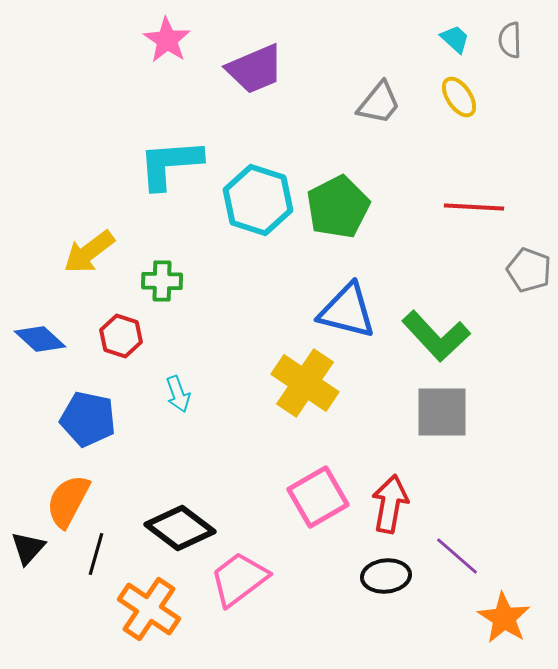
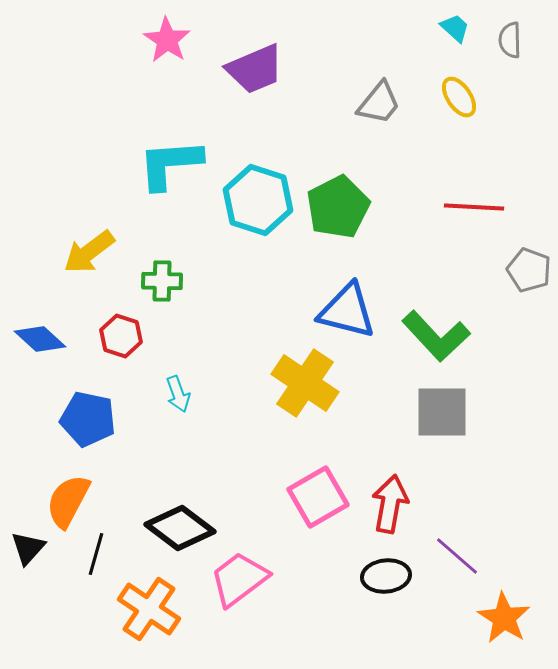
cyan trapezoid: moved 11 px up
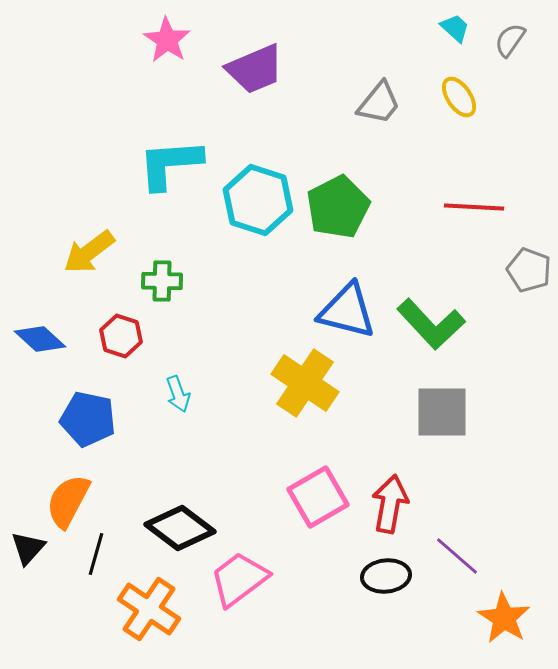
gray semicircle: rotated 36 degrees clockwise
green L-shape: moved 5 px left, 12 px up
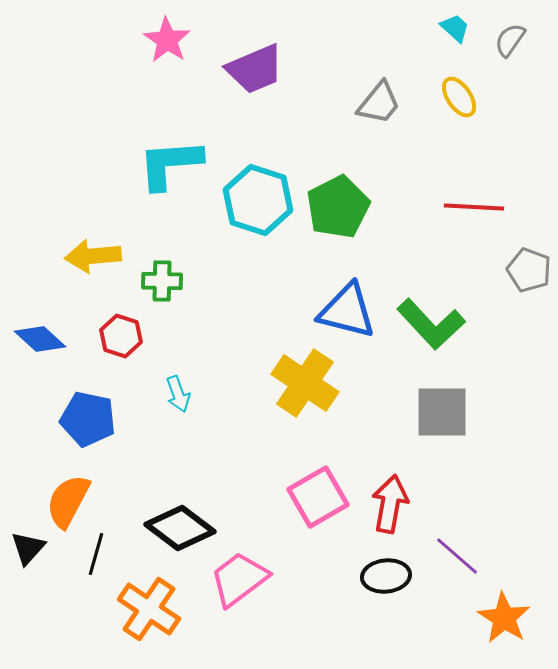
yellow arrow: moved 4 px right, 4 px down; rotated 32 degrees clockwise
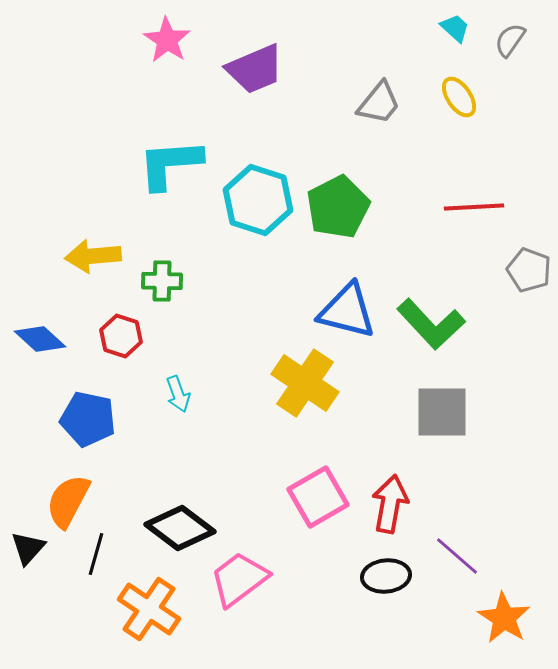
red line: rotated 6 degrees counterclockwise
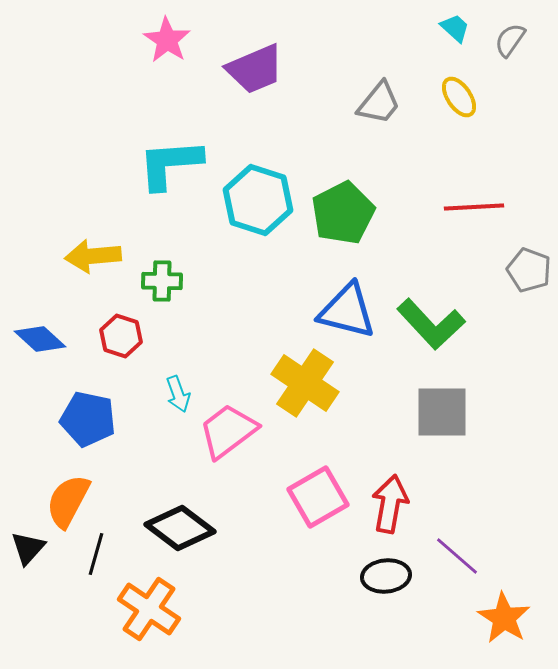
green pentagon: moved 5 px right, 6 px down
pink trapezoid: moved 11 px left, 148 px up
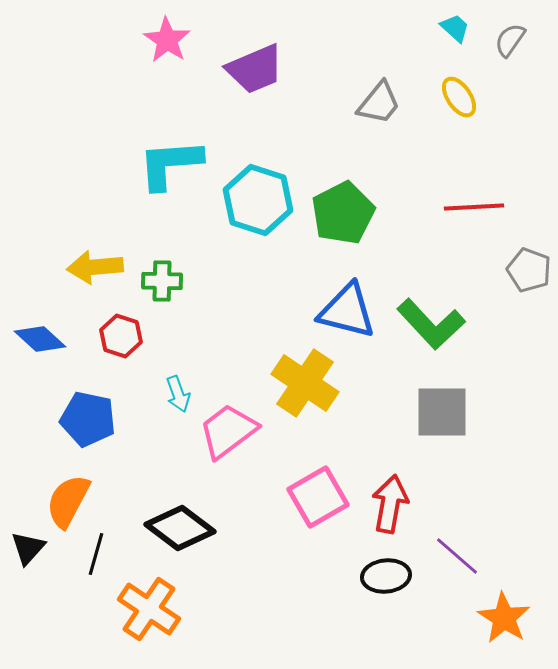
yellow arrow: moved 2 px right, 11 px down
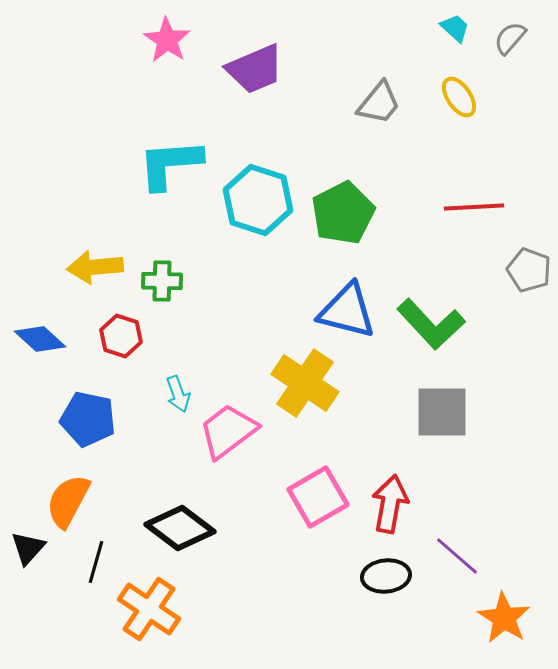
gray semicircle: moved 2 px up; rotated 6 degrees clockwise
black line: moved 8 px down
